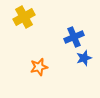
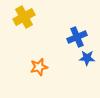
blue cross: moved 3 px right
blue star: moved 3 px right; rotated 21 degrees clockwise
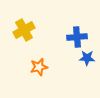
yellow cross: moved 13 px down
blue cross: rotated 18 degrees clockwise
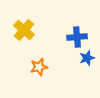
yellow cross: rotated 20 degrees counterclockwise
blue star: rotated 21 degrees counterclockwise
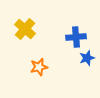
yellow cross: moved 1 px right, 1 px up
blue cross: moved 1 px left
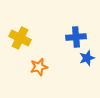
yellow cross: moved 5 px left, 9 px down; rotated 15 degrees counterclockwise
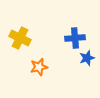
blue cross: moved 1 px left, 1 px down
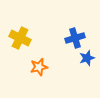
blue cross: rotated 12 degrees counterclockwise
